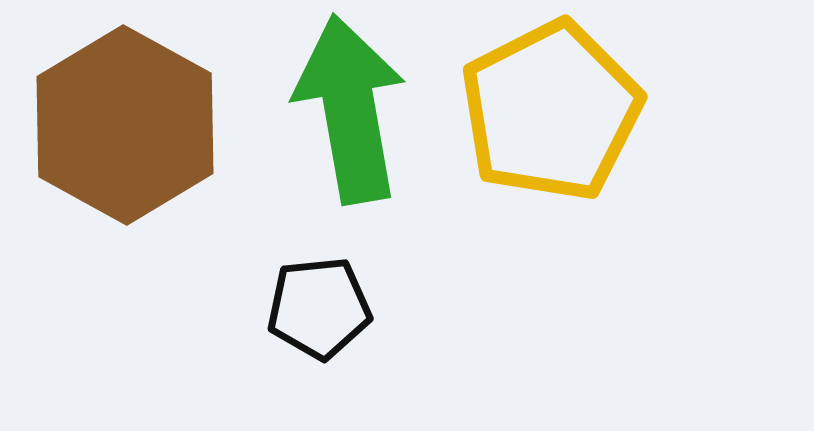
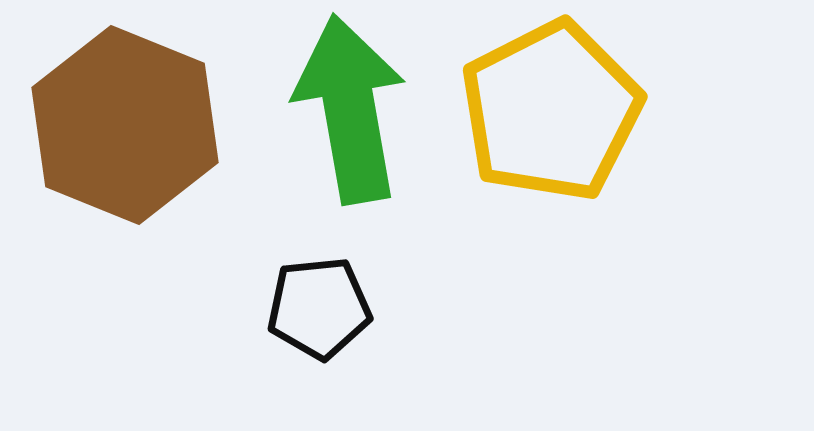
brown hexagon: rotated 7 degrees counterclockwise
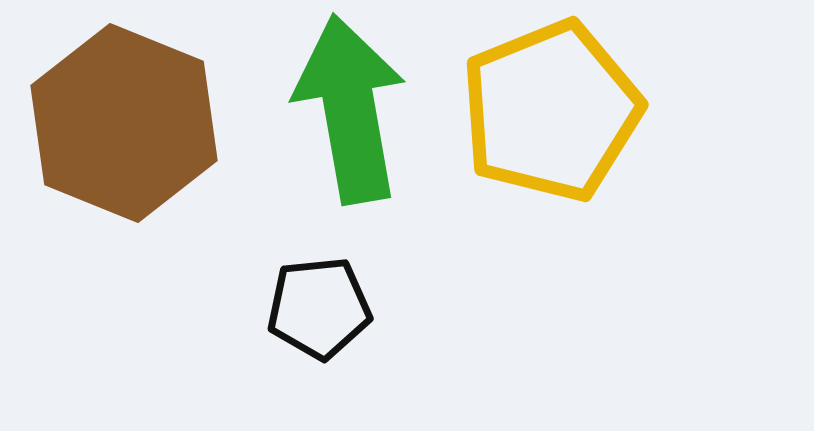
yellow pentagon: rotated 5 degrees clockwise
brown hexagon: moved 1 px left, 2 px up
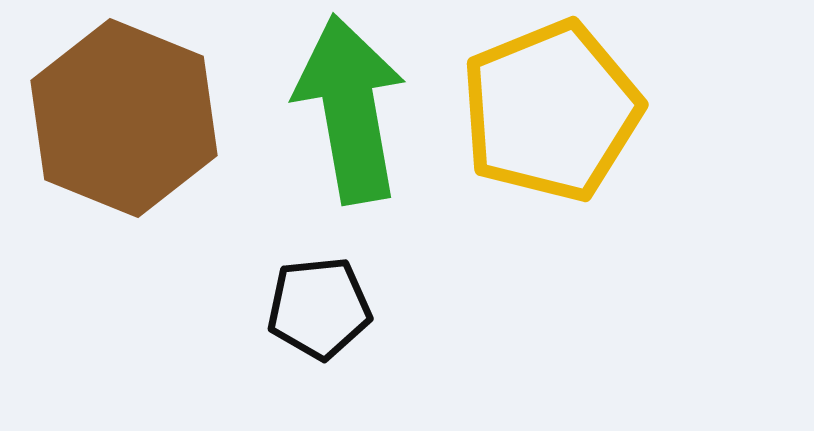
brown hexagon: moved 5 px up
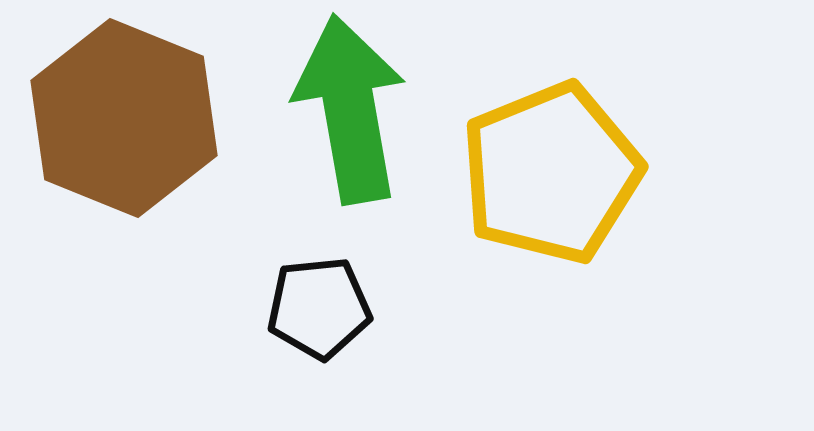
yellow pentagon: moved 62 px down
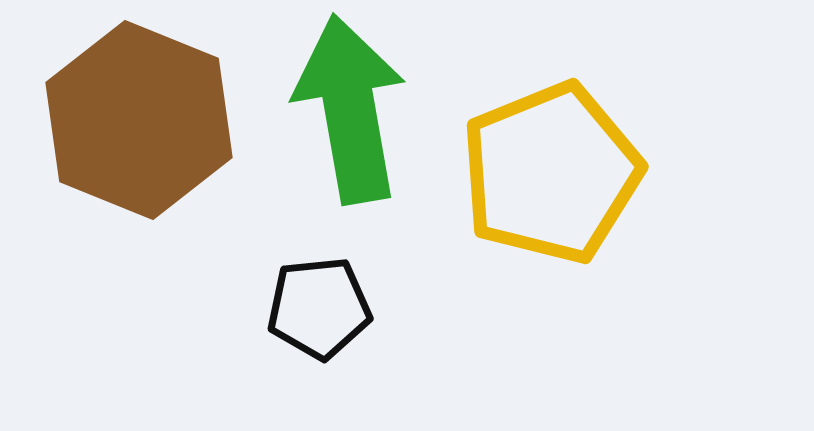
brown hexagon: moved 15 px right, 2 px down
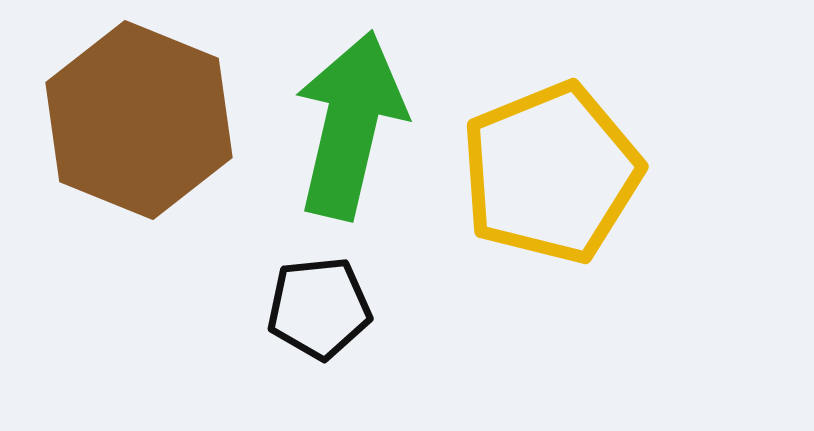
green arrow: moved 16 px down; rotated 23 degrees clockwise
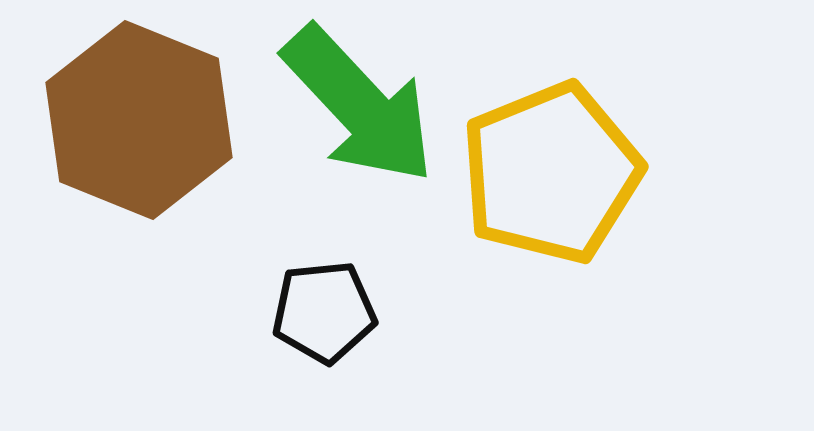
green arrow: moved 9 px right, 20 px up; rotated 124 degrees clockwise
black pentagon: moved 5 px right, 4 px down
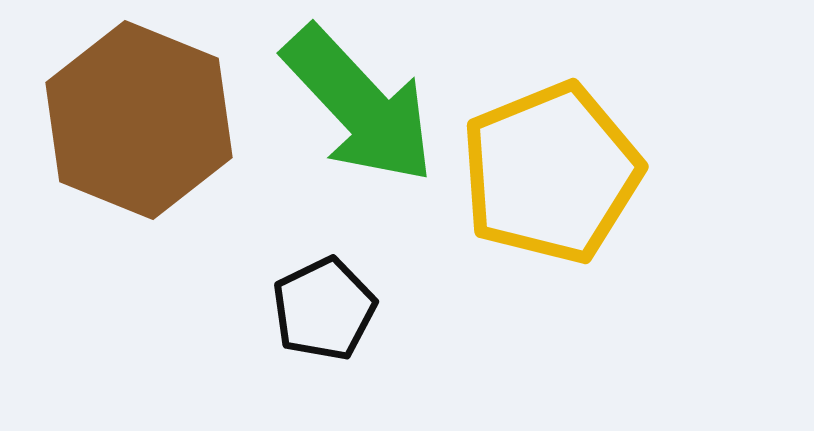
black pentagon: moved 3 px up; rotated 20 degrees counterclockwise
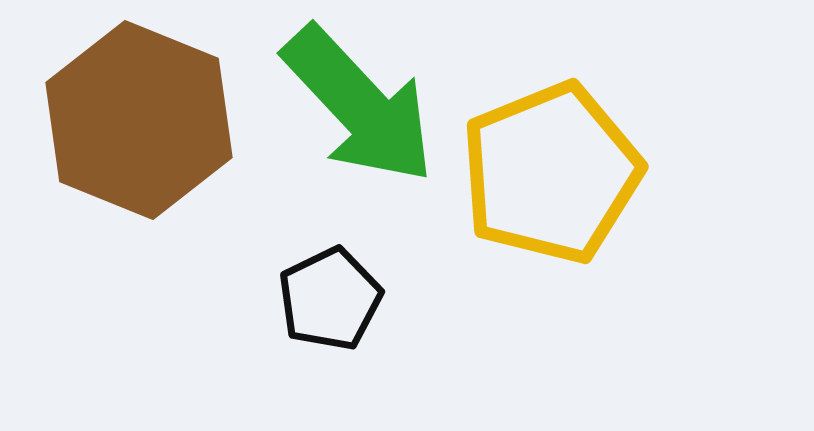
black pentagon: moved 6 px right, 10 px up
